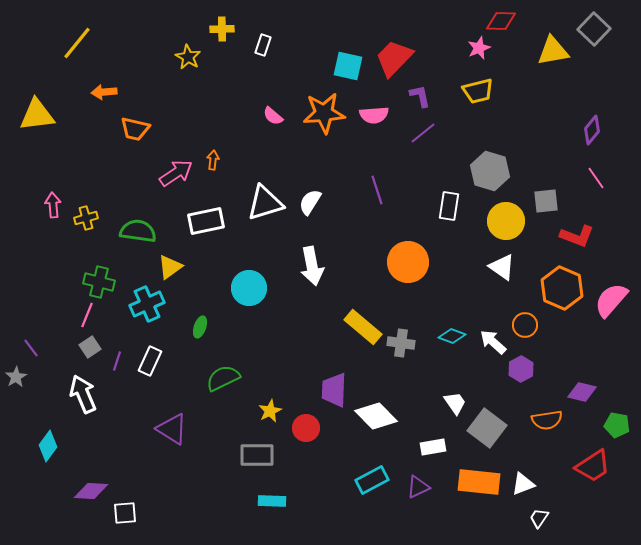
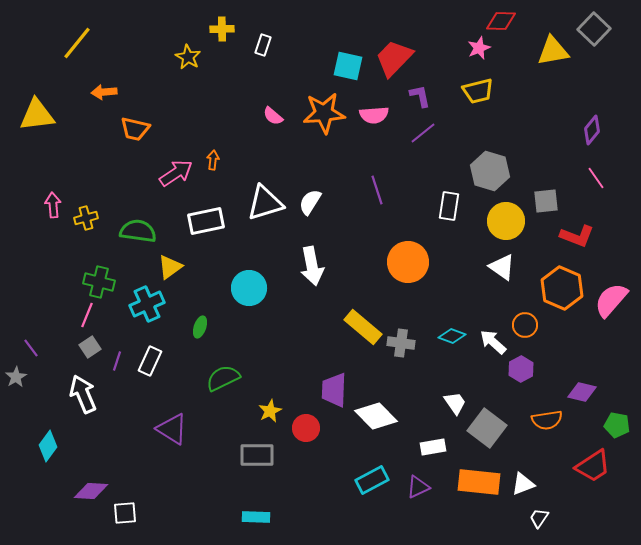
cyan rectangle at (272, 501): moved 16 px left, 16 px down
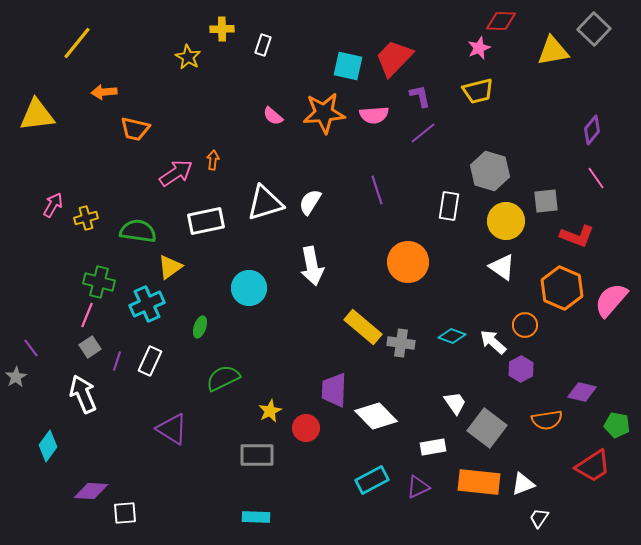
pink arrow at (53, 205): rotated 35 degrees clockwise
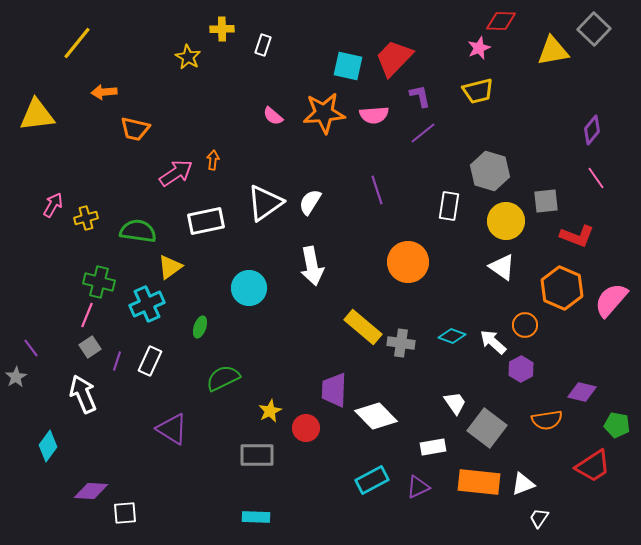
white triangle at (265, 203): rotated 18 degrees counterclockwise
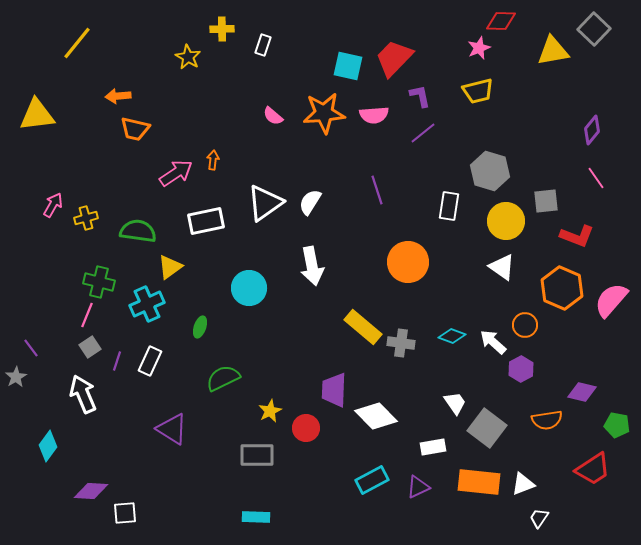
orange arrow at (104, 92): moved 14 px right, 4 px down
red trapezoid at (593, 466): moved 3 px down
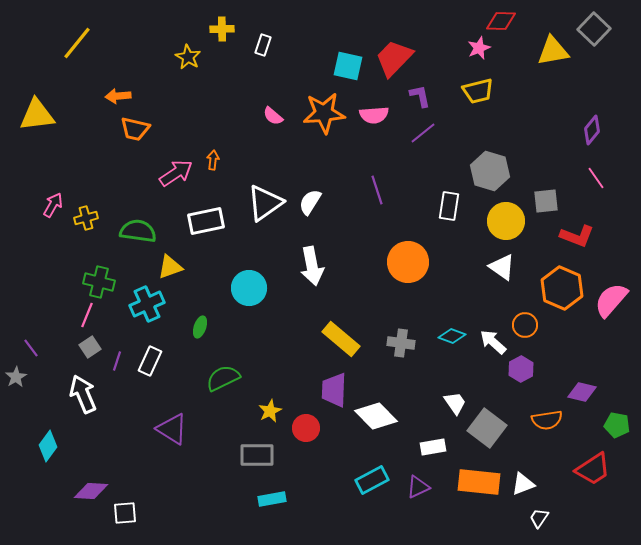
yellow triangle at (170, 267): rotated 16 degrees clockwise
yellow rectangle at (363, 327): moved 22 px left, 12 px down
cyan rectangle at (256, 517): moved 16 px right, 18 px up; rotated 12 degrees counterclockwise
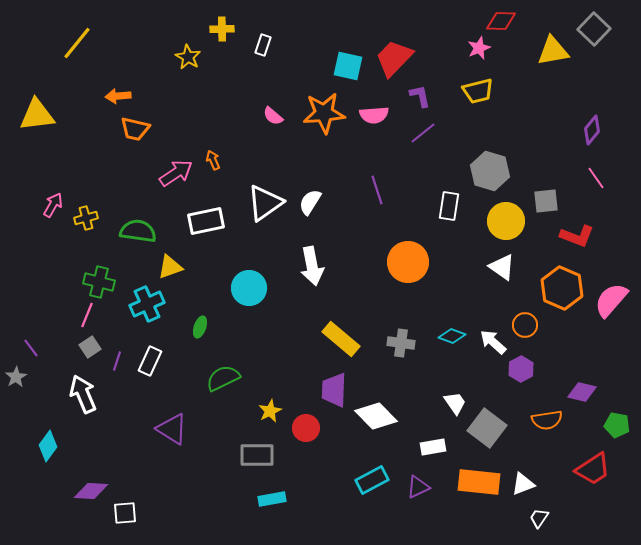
orange arrow at (213, 160): rotated 30 degrees counterclockwise
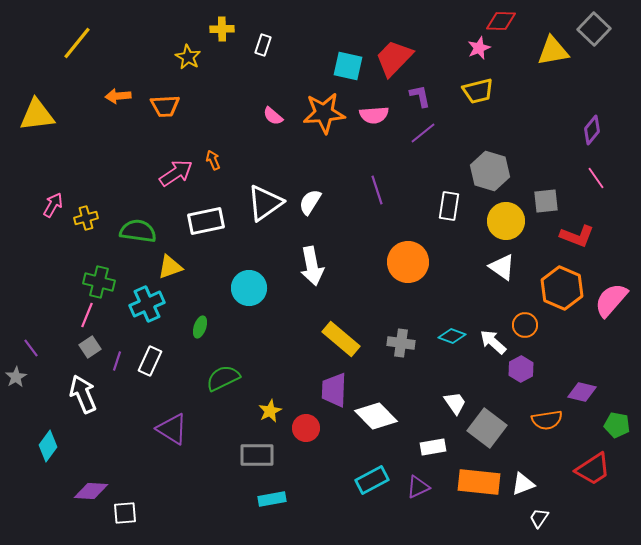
orange trapezoid at (135, 129): moved 30 px right, 23 px up; rotated 16 degrees counterclockwise
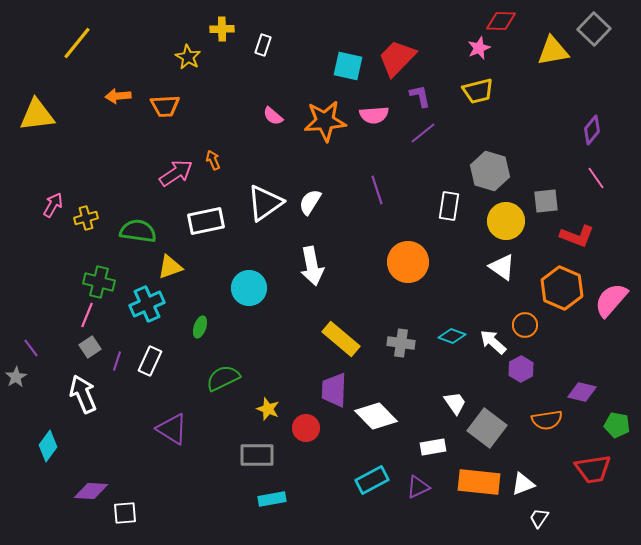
red trapezoid at (394, 58): moved 3 px right
orange star at (324, 113): moved 1 px right, 8 px down
yellow star at (270, 411): moved 2 px left, 2 px up; rotated 25 degrees counterclockwise
red trapezoid at (593, 469): rotated 24 degrees clockwise
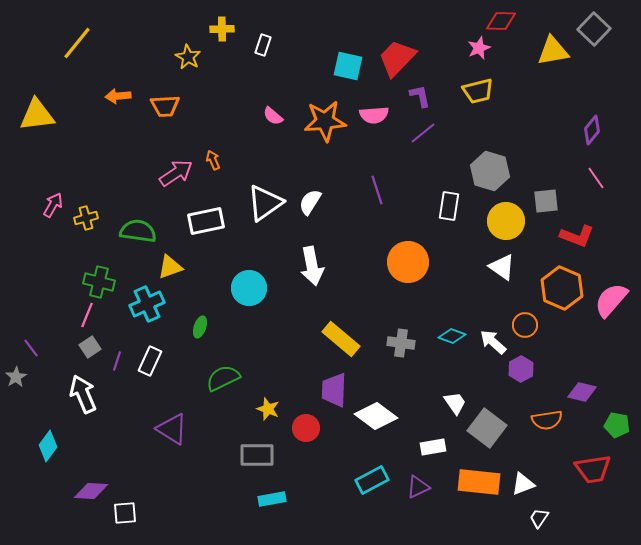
white diamond at (376, 416): rotated 9 degrees counterclockwise
